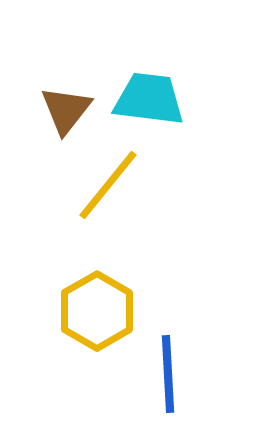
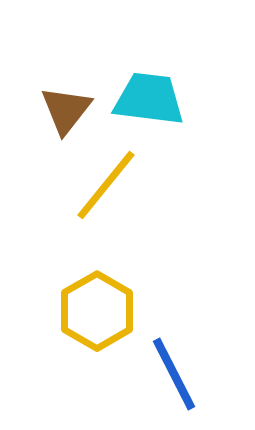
yellow line: moved 2 px left
blue line: moved 6 px right; rotated 24 degrees counterclockwise
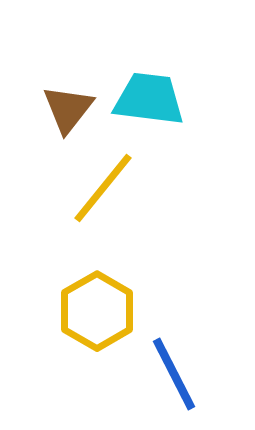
brown triangle: moved 2 px right, 1 px up
yellow line: moved 3 px left, 3 px down
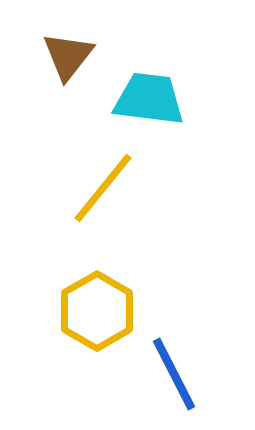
brown triangle: moved 53 px up
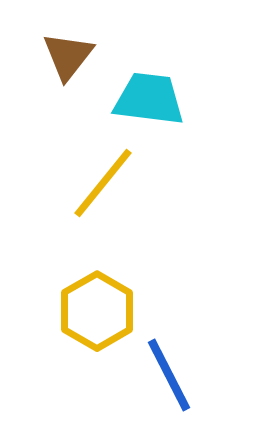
yellow line: moved 5 px up
blue line: moved 5 px left, 1 px down
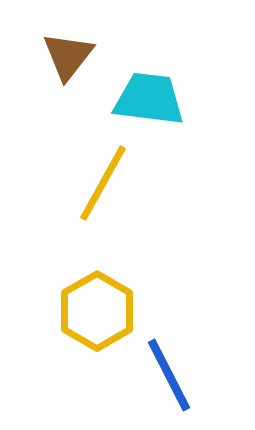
yellow line: rotated 10 degrees counterclockwise
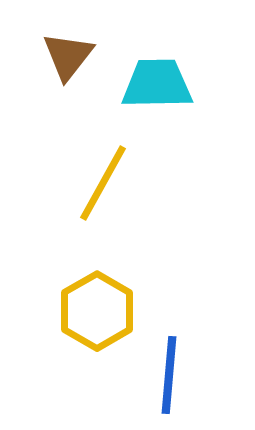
cyan trapezoid: moved 8 px right, 15 px up; rotated 8 degrees counterclockwise
blue line: rotated 32 degrees clockwise
